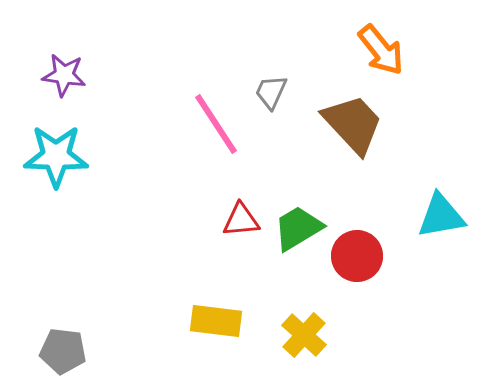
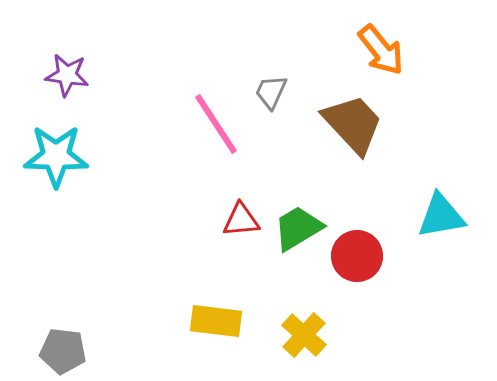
purple star: moved 3 px right
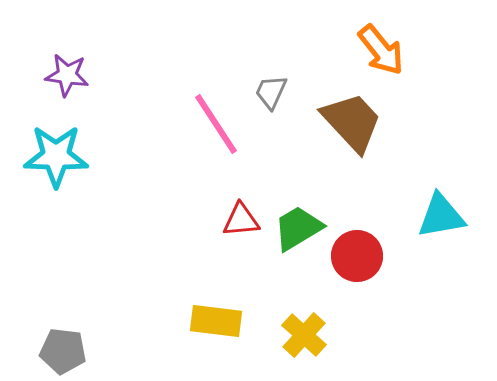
brown trapezoid: moved 1 px left, 2 px up
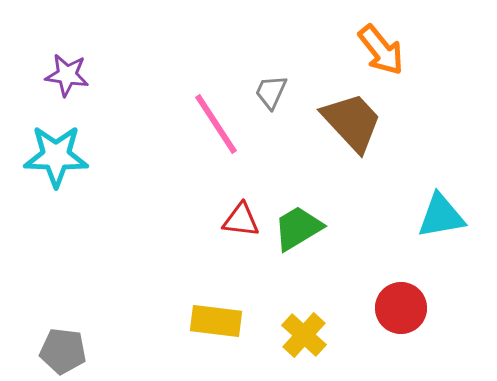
red triangle: rotated 12 degrees clockwise
red circle: moved 44 px right, 52 px down
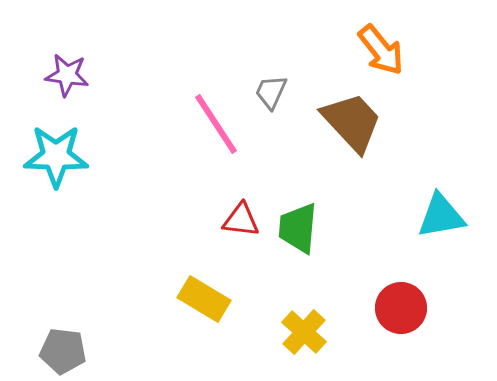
green trapezoid: rotated 54 degrees counterclockwise
yellow rectangle: moved 12 px left, 22 px up; rotated 24 degrees clockwise
yellow cross: moved 3 px up
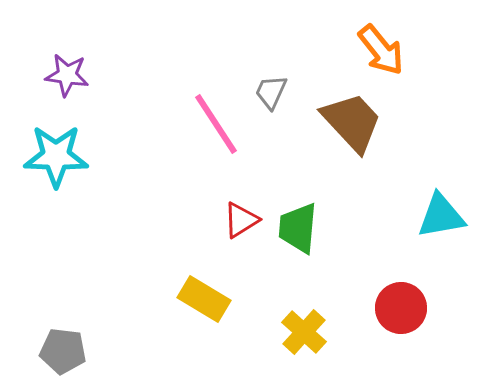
red triangle: rotated 39 degrees counterclockwise
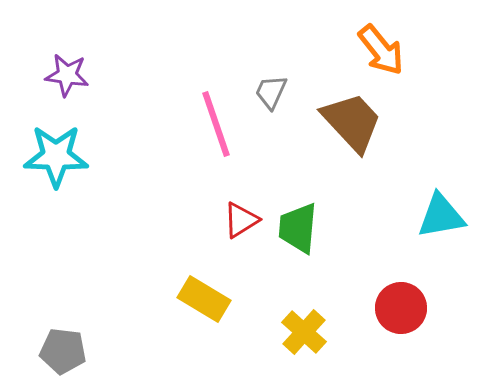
pink line: rotated 14 degrees clockwise
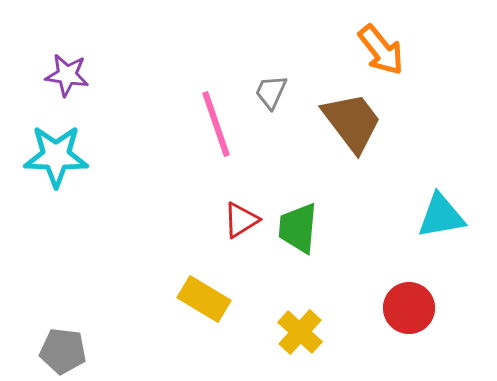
brown trapezoid: rotated 6 degrees clockwise
red circle: moved 8 px right
yellow cross: moved 4 px left
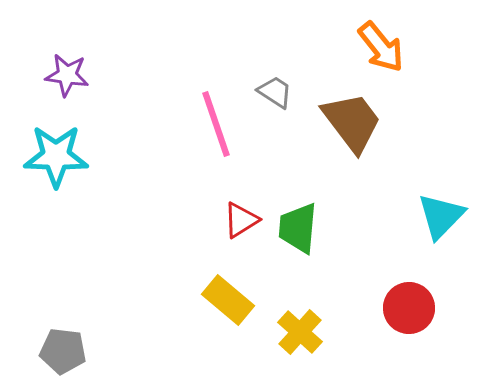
orange arrow: moved 3 px up
gray trapezoid: moved 4 px right; rotated 99 degrees clockwise
cyan triangle: rotated 36 degrees counterclockwise
yellow rectangle: moved 24 px right, 1 px down; rotated 9 degrees clockwise
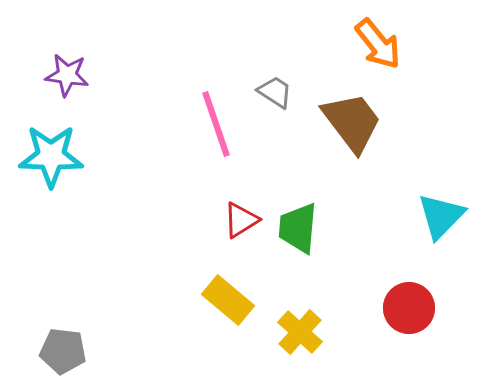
orange arrow: moved 3 px left, 3 px up
cyan star: moved 5 px left
